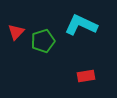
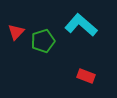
cyan L-shape: rotated 16 degrees clockwise
red rectangle: rotated 30 degrees clockwise
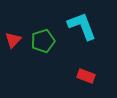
cyan L-shape: moved 1 px right, 1 px down; rotated 28 degrees clockwise
red triangle: moved 3 px left, 8 px down
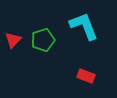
cyan L-shape: moved 2 px right
green pentagon: moved 1 px up
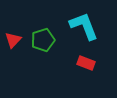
red rectangle: moved 13 px up
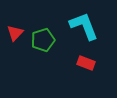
red triangle: moved 2 px right, 7 px up
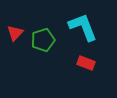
cyan L-shape: moved 1 px left, 1 px down
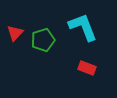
red rectangle: moved 1 px right, 5 px down
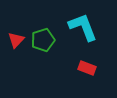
red triangle: moved 1 px right, 7 px down
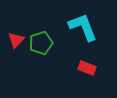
green pentagon: moved 2 px left, 3 px down
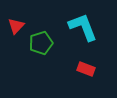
red triangle: moved 14 px up
red rectangle: moved 1 px left, 1 px down
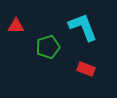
red triangle: rotated 48 degrees clockwise
green pentagon: moved 7 px right, 4 px down
